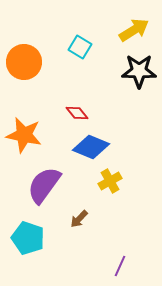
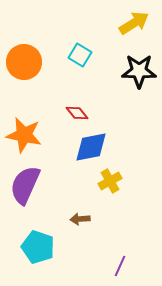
yellow arrow: moved 7 px up
cyan square: moved 8 px down
blue diamond: rotated 33 degrees counterclockwise
purple semicircle: moved 19 px left; rotated 12 degrees counterclockwise
brown arrow: moved 1 px right; rotated 42 degrees clockwise
cyan pentagon: moved 10 px right, 9 px down
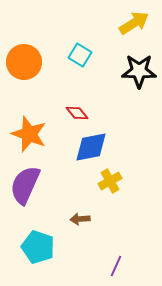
orange star: moved 5 px right, 1 px up; rotated 9 degrees clockwise
purple line: moved 4 px left
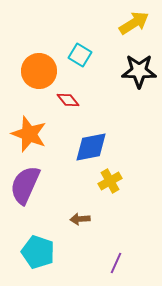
orange circle: moved 15 px right, 9 px down
red diamond: moved 9 px left, 13 px up
cyan pentagon: moved 5 px down
purple line: moved 3 px up
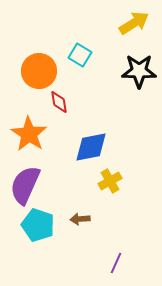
red diamond: moved 9 px left, 2 px down; rotated 30 degrees clockwise
orange star: rotated 12 degrees clockwise
cyan pentagon: moved 27 px up
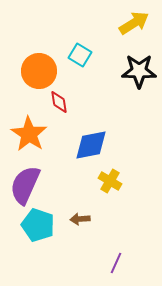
blue diamond: moved 2 px up
yellow cross: rotated 30 degrees counterclockwise
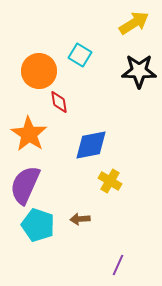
purple line: moved 2 px right, 2 px down
